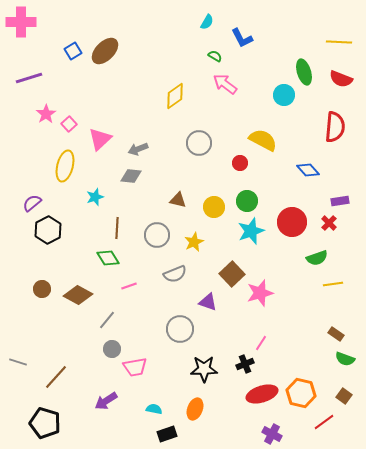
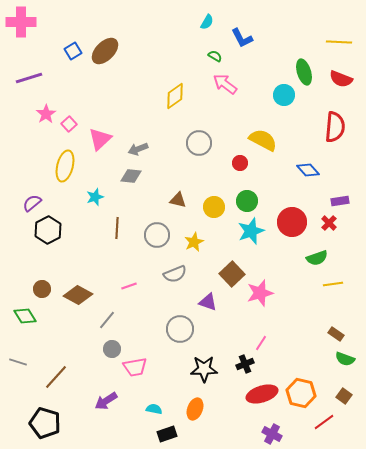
green diamond at (108, 258): moved 83 px left, 58 px down
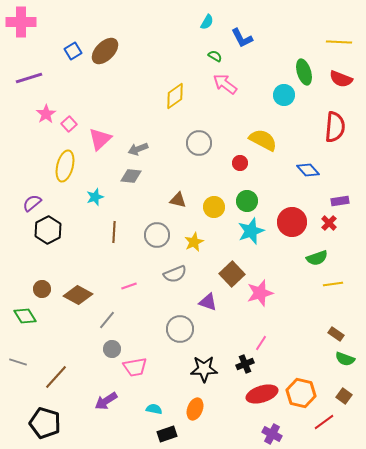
brown line at (117, 228): moved 3 px left, 4 px down
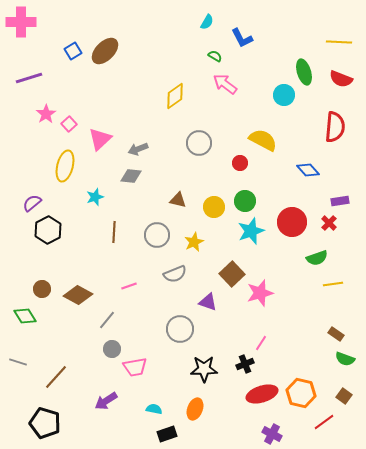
green circle at (247, 201): moved 2 px left
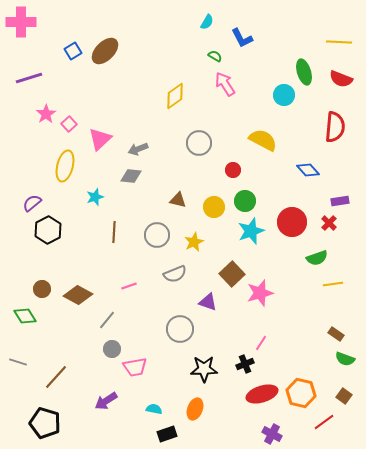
pink arrow at (225, 84): rotated 20 degrees clockwise
red circle at (240, 163): moved 7 px left, 7 px down
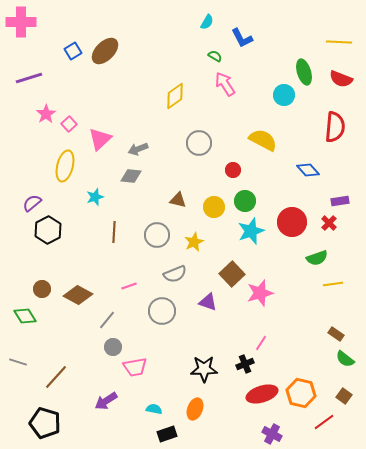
gray circle at (180, 329): moved 18 px left, 18 px up
gray circle at (112, 349): moved 1 px right, 2 px up
green semicircle at (345, 359): rotated 18 degrees clockwise
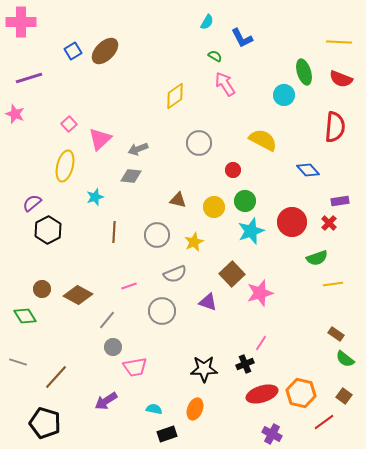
pink star at (46, 114): moved 31 px left; rotated 18 degrees counterclockwise
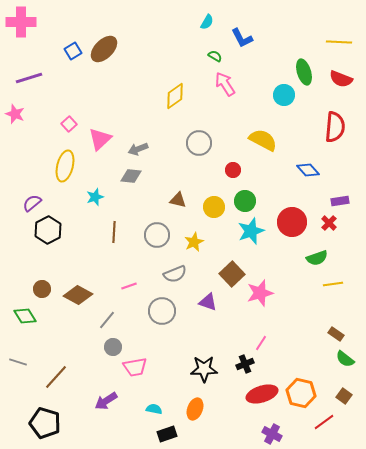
brown ellipse at (105, 51): moved 1 px left, 2 px up
